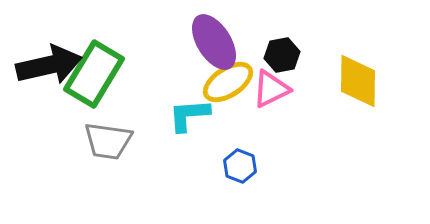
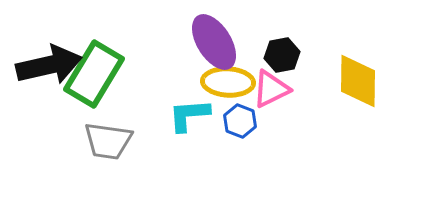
yellow ellipse: rotated 36 degrees clockwise
blue hexagon: moved 45 px up
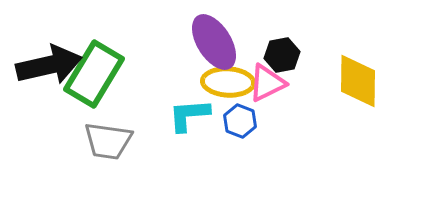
pink triangle: moved 4 px left, 6 px up
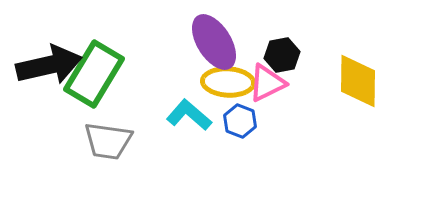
cyan L-shape: rotated 45 degrees clockwise
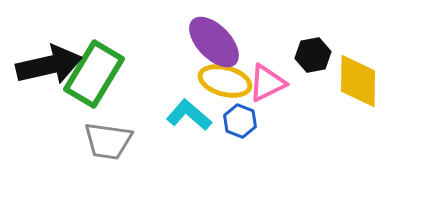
purple ellipse: rotated 12 degrees counterclockwise
black hexagon: moved 31 px right
yellow ellipse: moved 3 px left, 1 px up; rotated 12 degrees clockwise
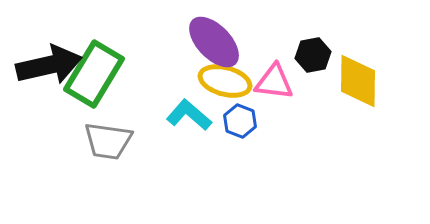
pink triangle: moved 7 px right, 1 px up; rotated 33 degrees clockwise
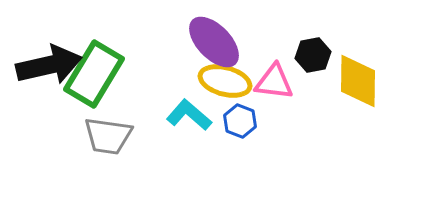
gray trapezoid: moved 5 px up
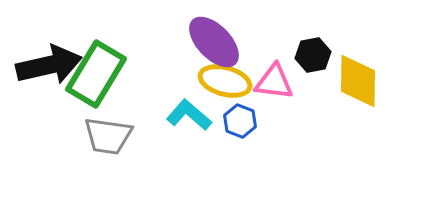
green rectangle: moved 2 px right
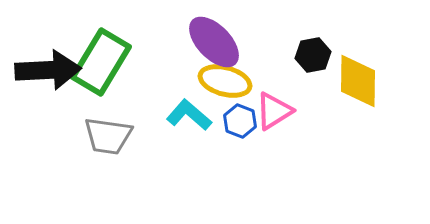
black arrow: moved 1 px left, 5 px down; rotated 10 degrees clockwise
green rectangle: moved 5 px right, 12 px up
pink triangle: moved 29 px down; rotated 39 degrees counterclockwise
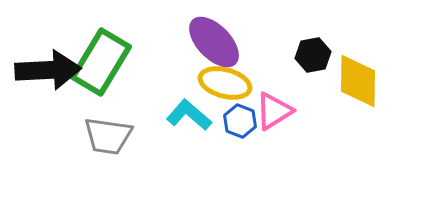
yellow ellipse: moved 2 px down
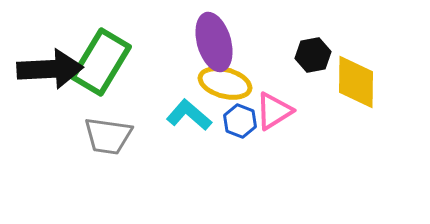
purple ellipse: rotated 28 degrees clockwise
black arrow: moved 2 px right, 1 px up
yellow diamond: moved 2 px left, 1 px down
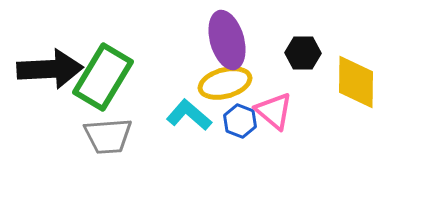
purple ellipse: moved 13 px right, 2 px up
black hexagon: moved 10 px left, 2 px up; rotated 12 degrees clockwise
green rectangle: moved 2 px right, 15 px down
yellow ellipse: rotated 30 degrees counterclockwise
pink triangle: rotated 48 degrees counterclockwise
gray trapezoid: rotated 12 degrees counterclockwise
